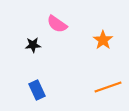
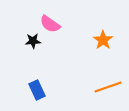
pink semicircle: moved 7 px left
black star: moved 4 px up
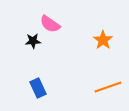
blue rectangle: moved 1 px right, 2 px up
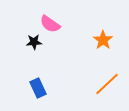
black star: moved 1 px right, 1 px down
orange line: moved 1 px left, 3 px up; rotated 24 degrees counterclockwise
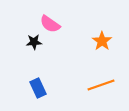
orange star: moved 1 px left, 1 px down
orange line: moved 6 px left, 1 px down; rotated 24 degrees clockwise
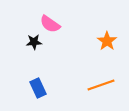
orange star: moved 5 px right
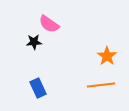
pink semicircle: moved 1 px left
orange star: moved 15 px down
orange line: rotated 12 degrees clockwise
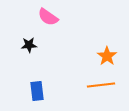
pink semicircle: moved 1 px left, 7 px up
black star: moved 5 px left, 3 px down
blue rectangle: moved 1 px left, 3 px down; rotated 18 degrees clockwise
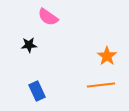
blue rectangle: rotated 18 degrees counterclockwise
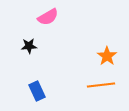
pink semicircle: rotated 65 degrees counterclockwise
black star: moved 1 px down
